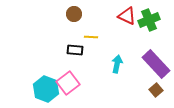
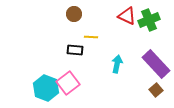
cyan hexagon: moved 1 px up
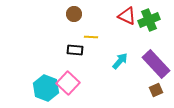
cyan arrow: moved 3 px right, 3 px up; rotated 30 degrees clockwise
pink square: rotated 10 degrees counterclockwise
brown square: rotated 16 degrees clockwise
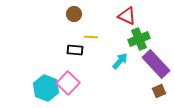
green cross: moved 10 px left, 19 px down
brown square: moved 3 px right, 1 px down
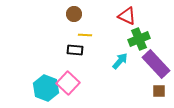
yellow line: moved 6 px left, 2 px up
brown square: rotated 24 degrees clockwise
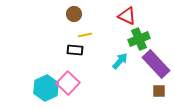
yellow line: rotated 16 degrees counterclockwise
cyan hexagon: rotated 15 degrees clockwise
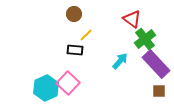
red triangle: moved 5 px right, 3 px down; rotated 12 degrees clockwise
yellow line: moved 1 px right; rotated 32 degrees counterclockwise
green cross: moved 6 px right; rotated 15 degrees counterclockwise
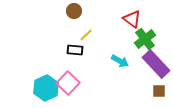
brown circle: moved 3 px up
cyan arrow: rotated 78 degrees clockwise
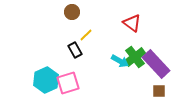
brown circle: moved 2 px left, 1 px down
red triangle: moved 4 px down
green cross: moved 10 px left, 18 px down
black rectangle: rotated 56 degrees clockwise
pink square: rotated 30 degrees clockwise
cyan hexagon: moved 8 px up
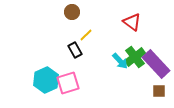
red triangle: moved 1 px up
cyan arrow: rotated 18 degrees clockwise
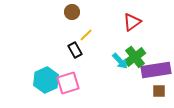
red triangle: rotated 48 degrees clockwise
purple rectangle: moved 6 px down; rotated 56 degrees counterclockwise
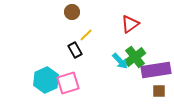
red triangle: moved 2 px left, 2 px down
